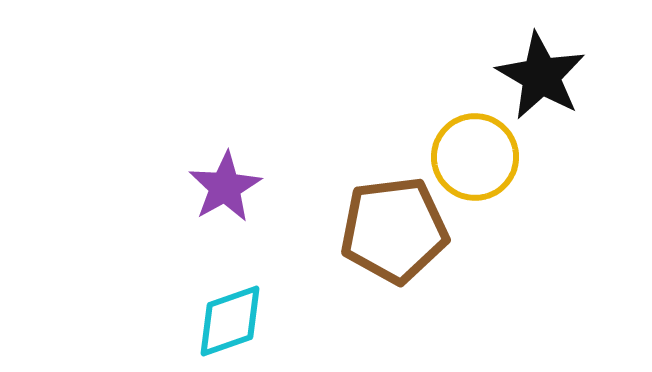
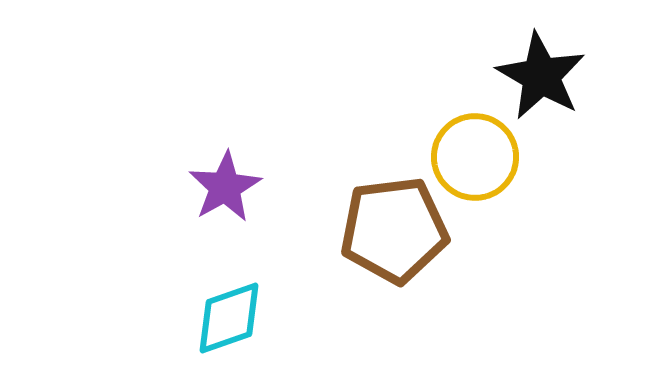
cyan diamond: moved 1 px left, 3 px up
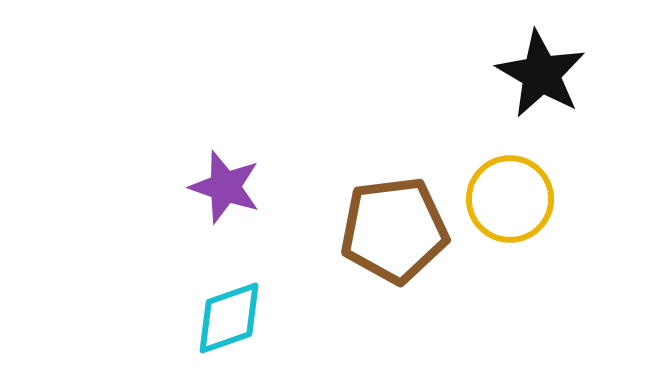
black star: moved 2 px up
yellow circle: moved 35 px right, 42 px down
purple star: rotated 24 degrees counterclockwise
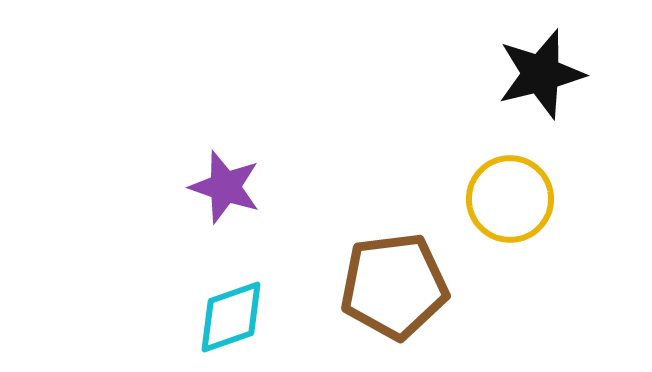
black star: rotated 28 degrees clockwise
brown pentagon: moved 56 px down
cyan diamond: moved 2 px right, 1 px up
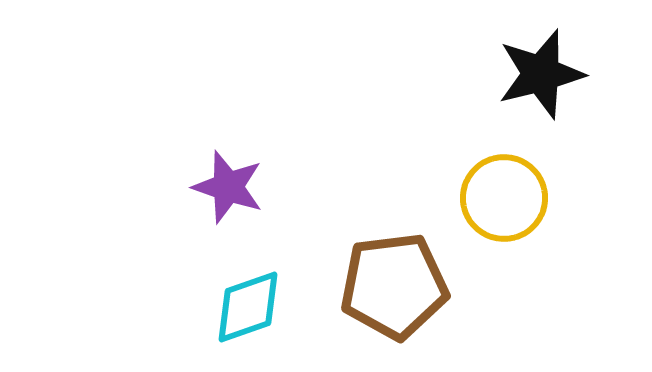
purple star: moved 3 px right
yellow circle: moved 6 px left, 1 px up
cyan diamond: moved 17 px right, 10 px up
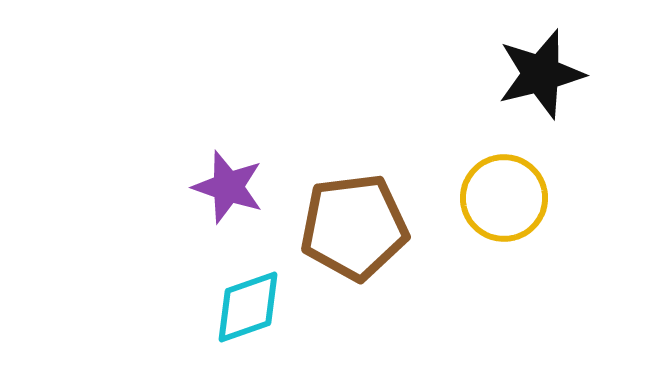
brown pentagon: moved 40 px left, 59 px up
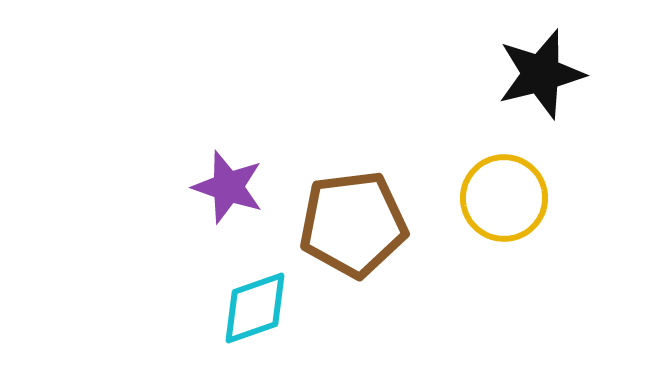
brown pentagon: moved 1 px left, 3 px up
cyan diamond: moved 7 px right, 1 px down
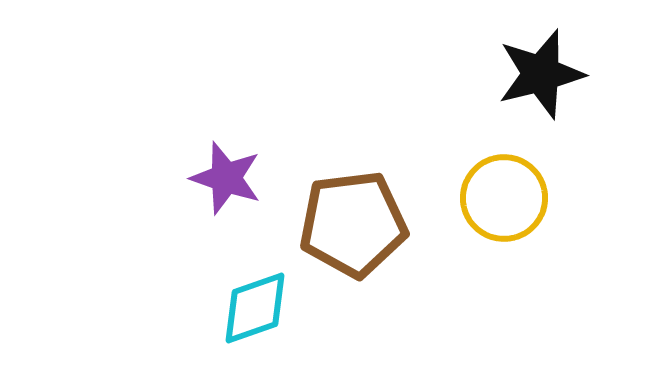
purple star: moved 2 px left, 9 px up
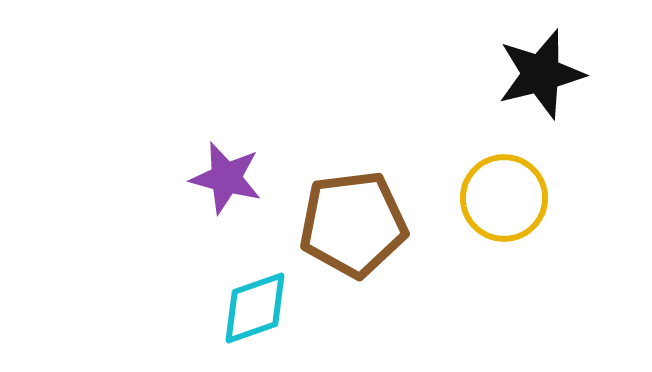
purple star: rotated 4 degrees counterclockwise
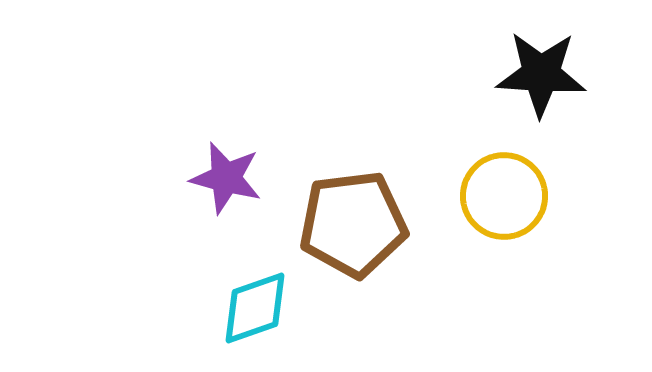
black star: rotated 18 degrees clockwise
yellow circle: moved 2 px up
